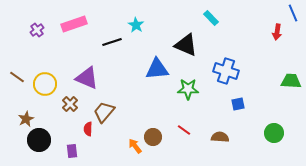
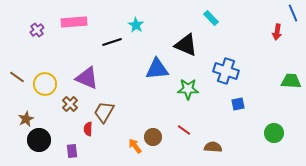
pink rectangle: moved 2 px up; rotated 15 degrees clockwise
brown trapezoid: rotated 10 degrees counterclockwise
brown semicircle: moved 7 px left, 10 px down
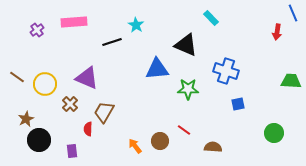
brown circle: moved 7 px right, 4 px down
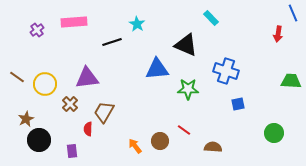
cyan star: moved 1 px right, 1 px up
red arrow: moved 1 px right, 2 px down
purple triangle: rotated 30 degrees counterclockwise
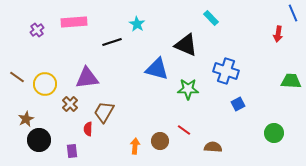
blue triangle: rotated 20 degrees clockwise
blue square: rotated 16 degrees counterclockwise
orange arrow: rotated 42 degrees clockwise
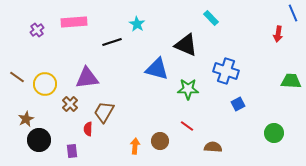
red line: moved 3 px right, 4 px up
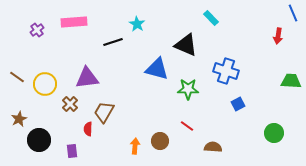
red arrow: moved 2 px down
black line: moved 1 px right
brown star: moved 7 px left
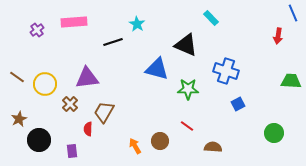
orange arrow: rotated 35 degrees counterclockwise
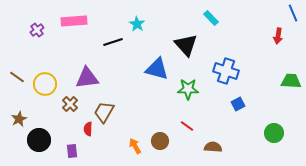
pink rectangle: moved 1 px up
black triangle: rotated 25 degrees clockwise
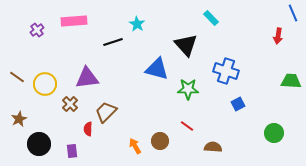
brown trapezoid: moved 2 px right; rotated 15 degrees clockwise
black circle: moved 4 px down
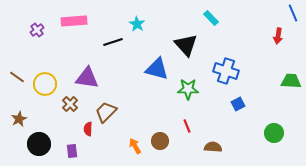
purple triangle: rotated 15 degrees clockwise
red line: rotated 32 degrees clockwise
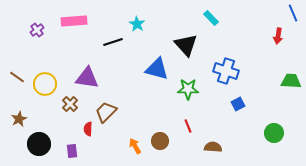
red line: moved 1 px right
